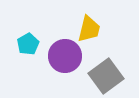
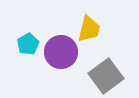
purple circle: moved 4 px left, 4 px up
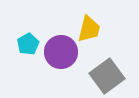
gray square: moved 1 px right
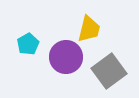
purple circle: moved 5 px right, 5 px down
gray square: moved 2 px right, 5 px up
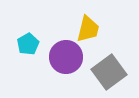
yellow trapezoid: moved 1 px left
gray square: moved 1 px down
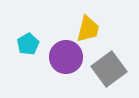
gray square: moved 3 px up
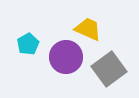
yellow trapezoid: rotated 80 degrees counterclockwise
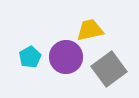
yellow trapezoid: moved 2 px right, 1 px down; rotated 36 degrees counterclockwise
cyan pentagon: moved 2 px right, 13 px down
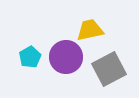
gray square: rotated 8 degrees clockwise
